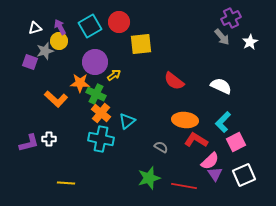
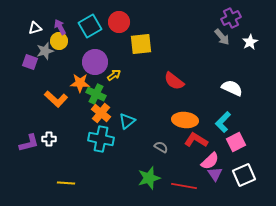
white semicircle: moved 11 px right, 2 px down
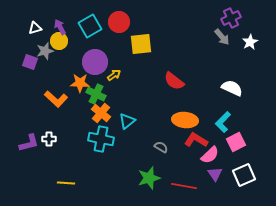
pink semicircle: moved 6 px up
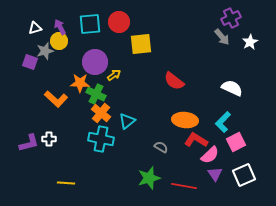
cyan square: moved 2 px up; rotated 25 degrees clockwise
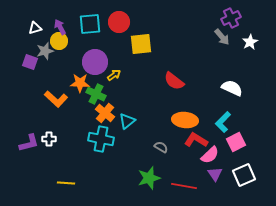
orange cross: moved 4 px right
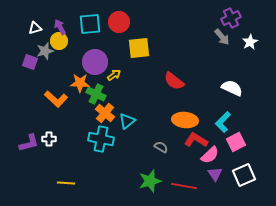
yellow square: moved 2 px left, 4 px down
green star: moved 1 px right, 3 px down
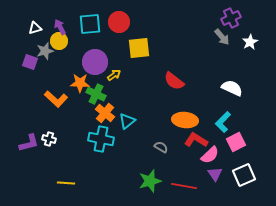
white cross: rotated 16 degrees clockwise
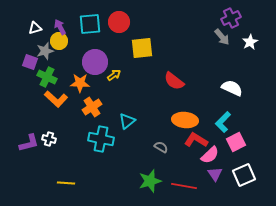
yellow square: moved 3 px right
green cross: moved 49 px left, 17 px up
orange cross: moved 13 px left, 6 px up; rotated 18 degrees clockwise
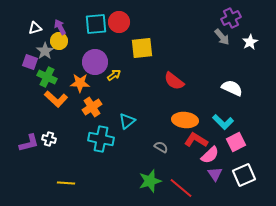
cyan square: moved 6 px right
gray star: rotated 18 degrees counterclockwise
cyan L-shape: rotated 90 degrees counterclockwise
red line: moved 3 px left, 2 px down; rotated 30 degrees clockwise
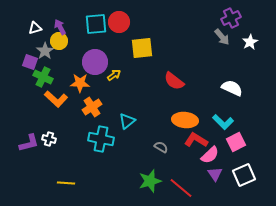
green cross: moved 4 px left
